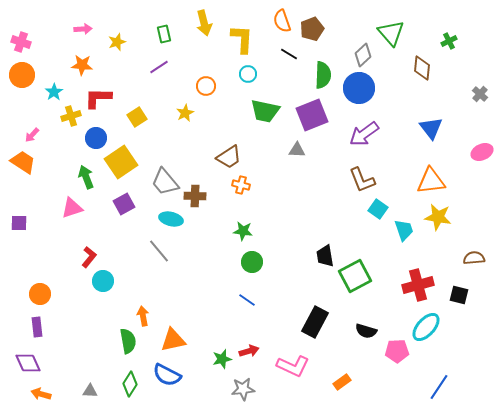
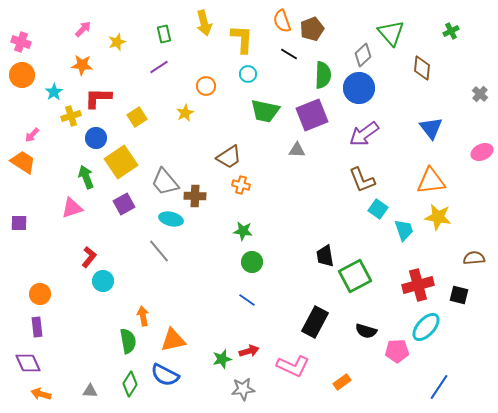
pink arrow at (83, 29): rotated 42 degrees counterclockwise
green cross at (449, 41): moved 2 px right, 10 px up
blue semicircle at (167, 375): moved 2 px left
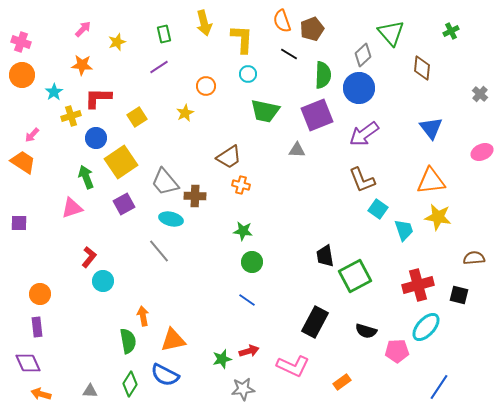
purple square at (312, 115): moved 5 px right
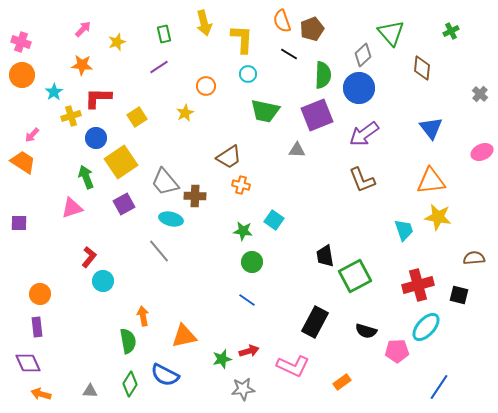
cyan square at (378, 209): moved 104 px left, 11 px down
orange triangle at (173, 340): moved 11 px right, 4 px up
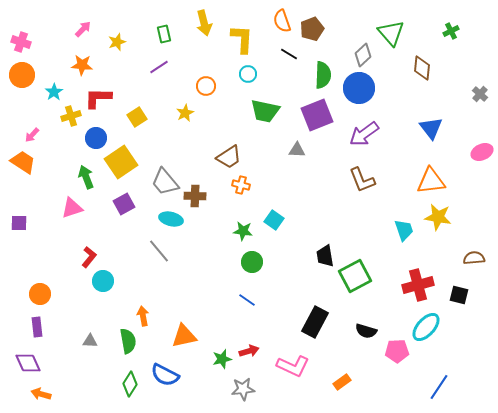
gray triangle at (90, 391): moved 50 px up
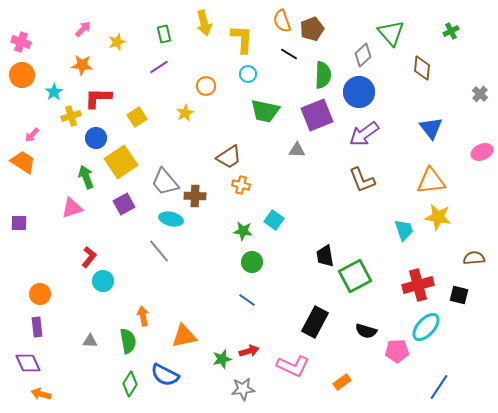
blue circle at (359, 88): moved 4 px down
